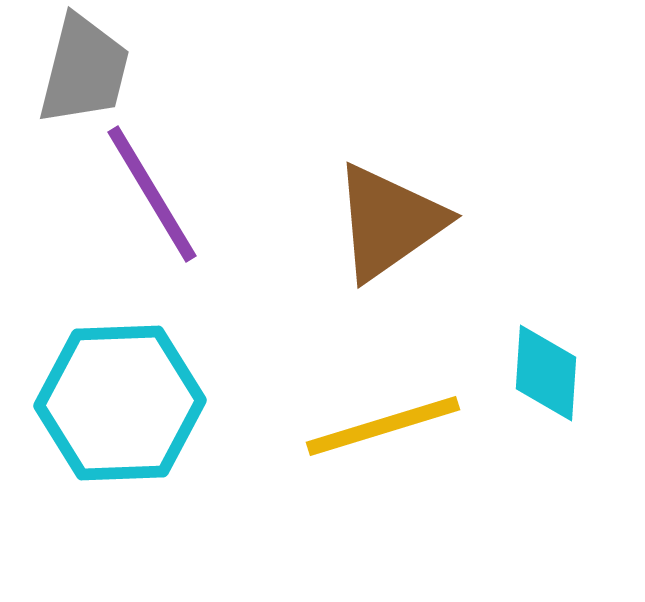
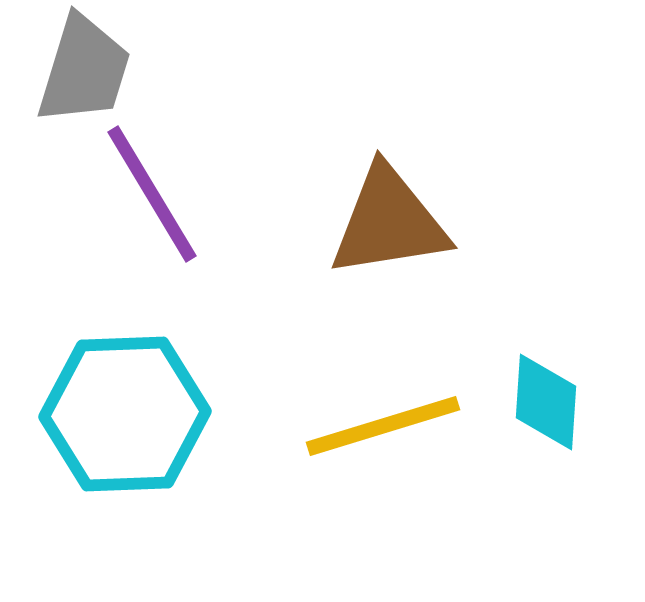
gray trapezoid: rotated 3 degrees clockwise
brown triangle: rotated 26 degrees clockwise
cyan diamond: moved 29 px down
cyan hexagon: moved 5 px right, 11 px down
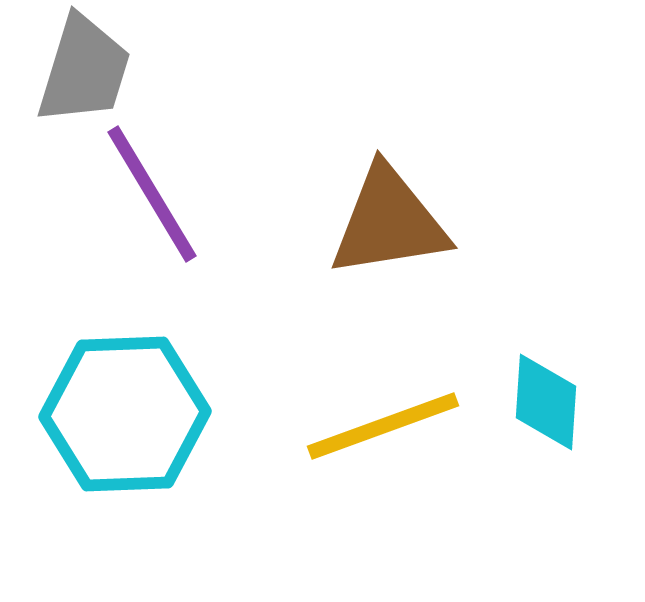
yellow line: rotated 3 degrees counterclockwise
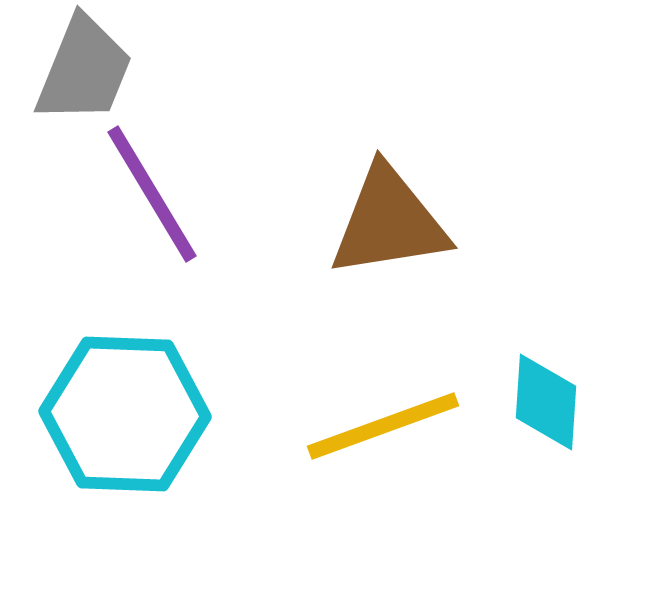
gray trapezoid: rotated 5 degrees clockwise
cyan hexagon: rotated 4 degrees clockwise
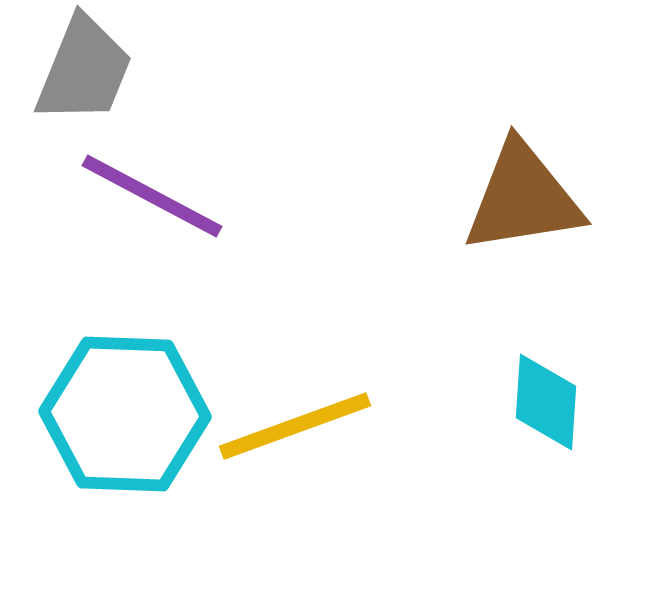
purple line: moved 2 px down; rotated 31 degrees counterclockwise
brown triangle: moved 134 px right, 24 px up
yellow line: moved 88 px left
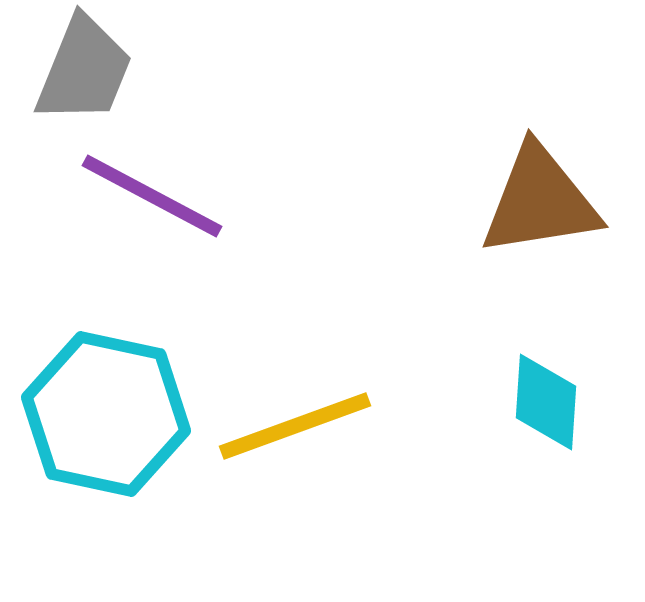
brown triangle: moved 17 px right, 3 px down
cyan hexagon: moved 19 px left; rotated 10 degrees clockwise
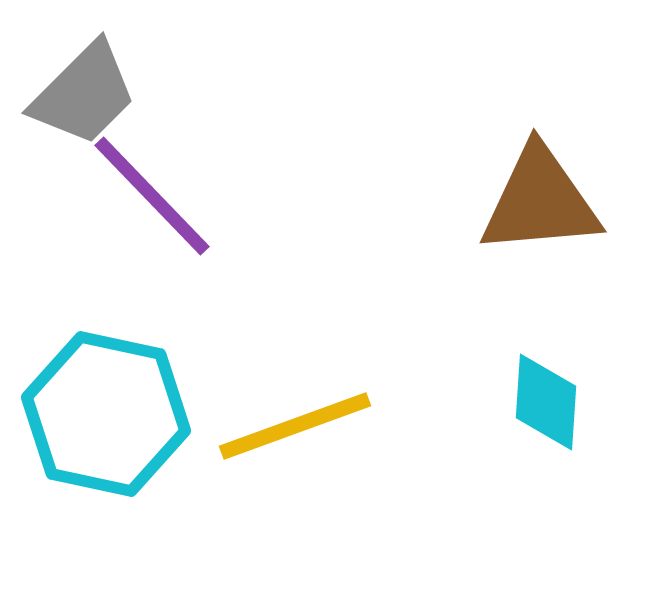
gray trapezoid: moved 24 px down; rotated 23 degrees clockwise
purple line: rotated 18 degrees clockwise
brown triangle: rotated 4 degrees clockwise
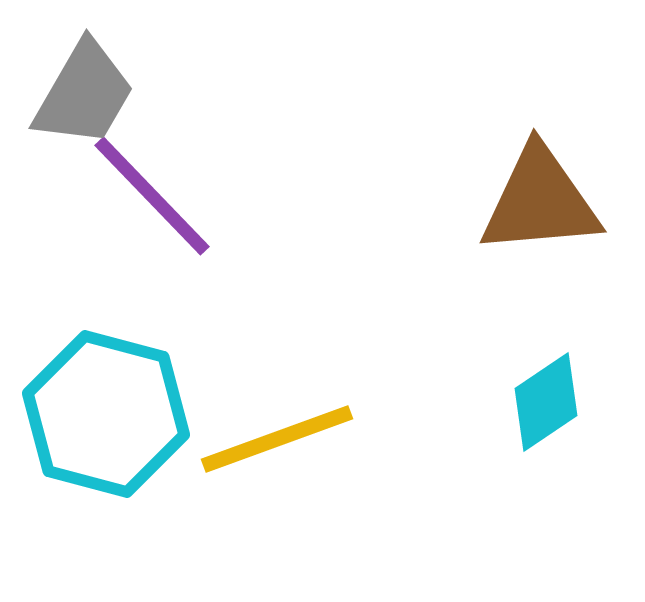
gray trapezoid: rotated 15 degrees counterclockwise
cyan diamond: rotated 52 degrees clockwise
cyan hexagon: rotated 3 degrees clockwise
yellow line: moved 18 px left, 13 px down
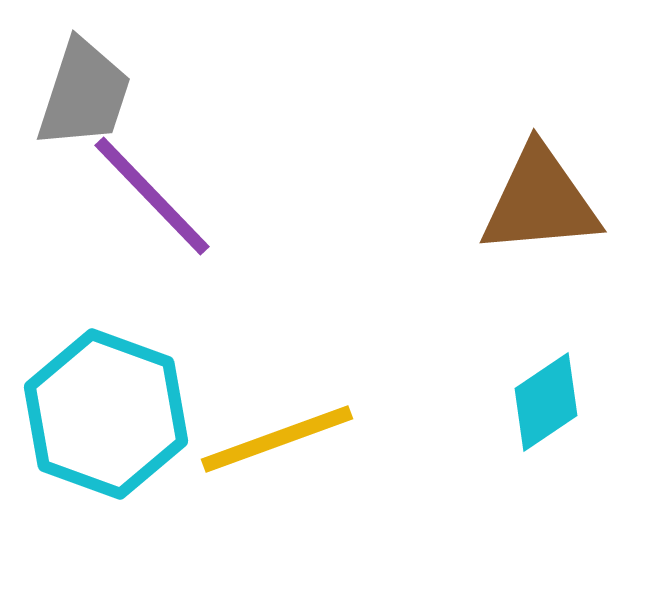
gray trapezoid: rotated 12 degrees counterclockwise
cyan hexagon: rotated 5 degrees clockwise
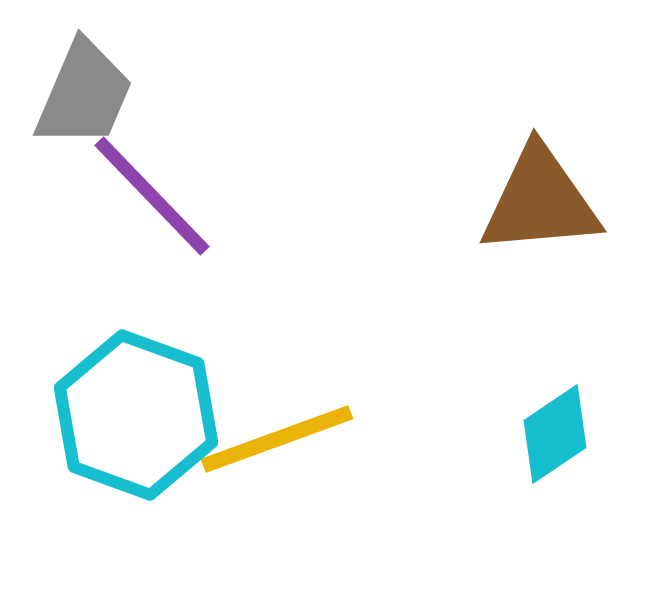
gray trapezoid: rotated 5 degrees clockwise
cyan diamond: moved 9 px right, 32 px down
cyan hexagon: moved 30 px right, 1 px down
